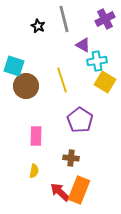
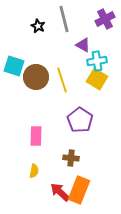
yellow square: moved 8 px left, 3 px up
brown circle: moved 10 px right, 9 px up
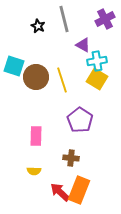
yellow semicircle: rotated 80 degrees clockwise
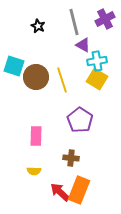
gray line: moved 10 px right, 3 px down
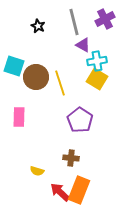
yellow line: moved 2 px left, 3 px down
pink rectangle: moved 17 px left, 19 px up
yellow semicircle: moved 3 px right; rotated 16 degrees clockwise
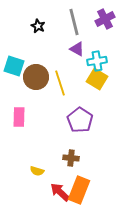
purple triangle: moved 6 px left, 4 px down
